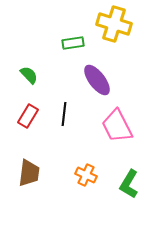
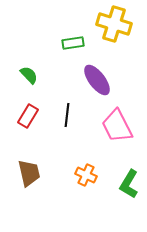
black line: moved 3 px right, 1 px down
brown trapezoid: rotated 20 degrees counterclockwise
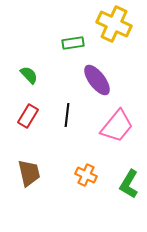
yellow cross: rotated 8 degrees clockwise
pink trapezoid: rotated 114 degrees counterclockwise
